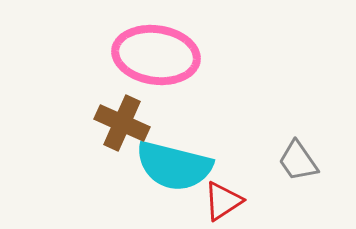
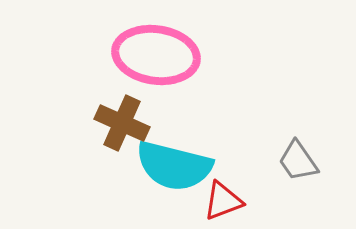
red triangle: rotated 12 degrees clockwise
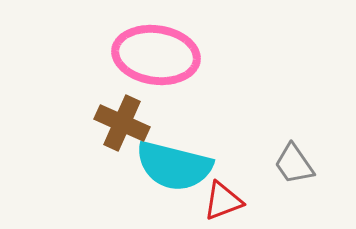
gray trapezoid: moved 4 px left, 3 px down
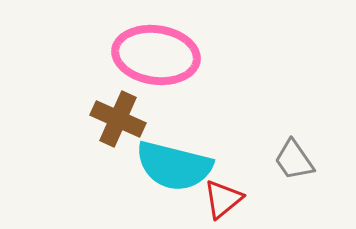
brown cross: moved 4 px left, 4 px up
gray trapezoid: moved 4 px up
red triangle: moved 2 px up; rotated 18 degrees counterclockwise
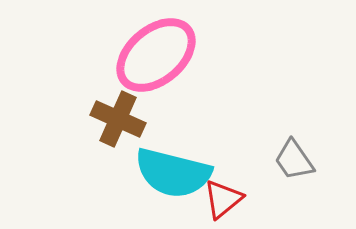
pink ellipse: rotated 48 degrees counterclockwise
cyan semicircle: moved 1 px left, 7 px down
